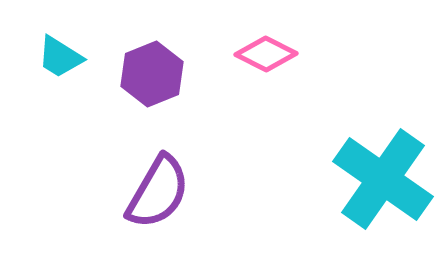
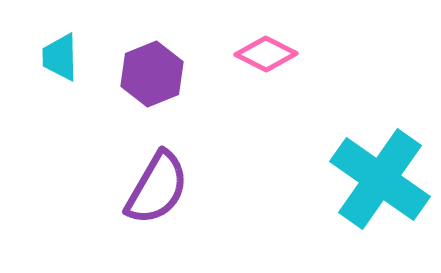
cyan trapezoid: rotated 57 degrees clockwise
cyan cross: moved 3 px left
purple semicircle: moved 1 px left, 4 px up
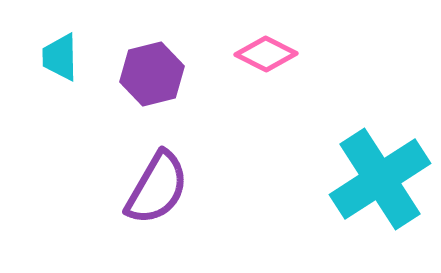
purple hexagon: rotated 8 degrees clockwise
cyan cross: rotated 22 degrees clockwise
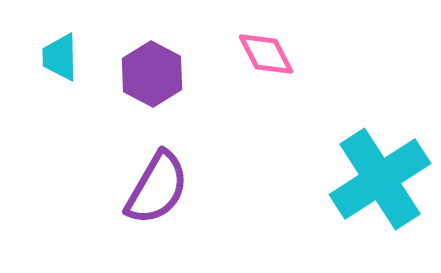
pink diamond: rotated 36 degrees clockwise
purple hexagon: rotated 18 degrees counterclockwise
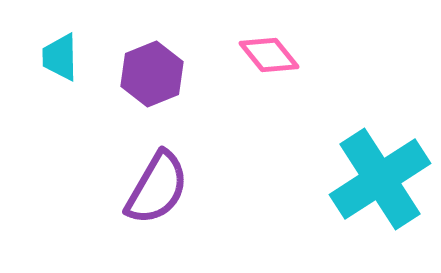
pink diamond: moved 3 px right, 1 px down; rotated 12 degrees counterclockwise
purple hexagon: rotated 10 degrees clockwise
